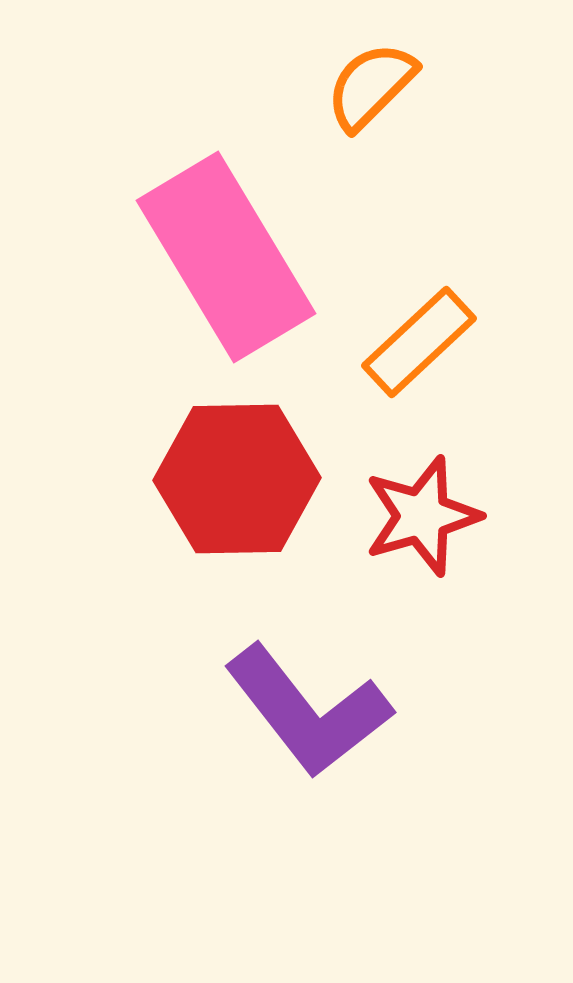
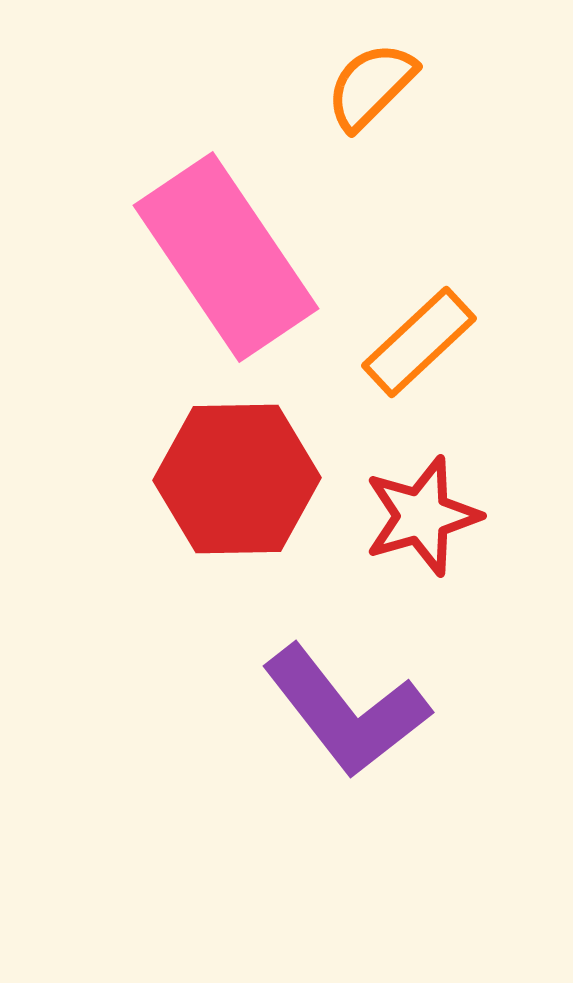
pink rectangle: rotated 3 degrees counterclockwise
purple L-shape: moved 38 px right
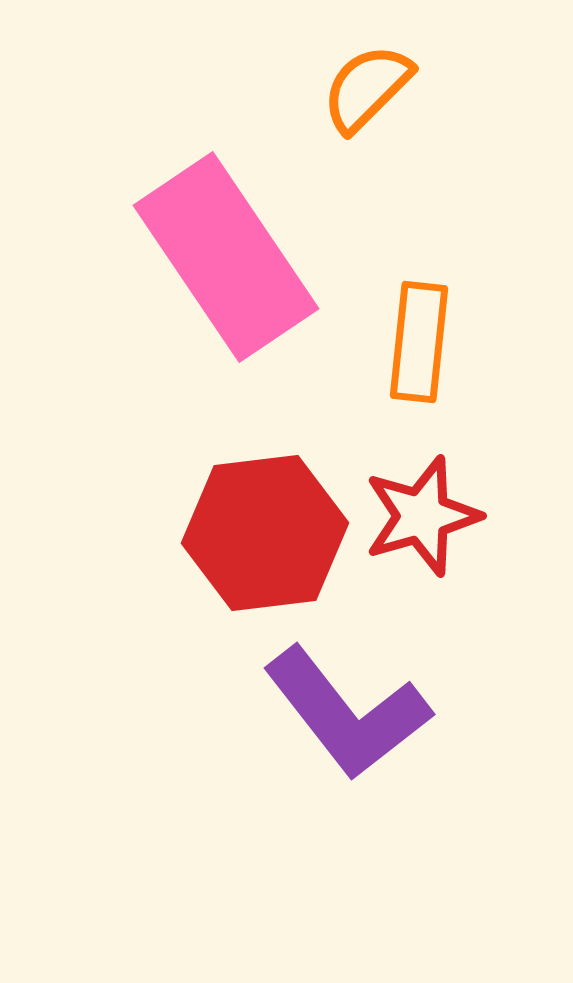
orange semicircle: moved 4 px left, 2 px down
orange rectangle: rotated 41 degrees counterclockwise
red hexagon: moved 28 px right, 54 px down; rotated 6 degrees counterclockwise
purple L-shape: moved 1 px right, 2 px down
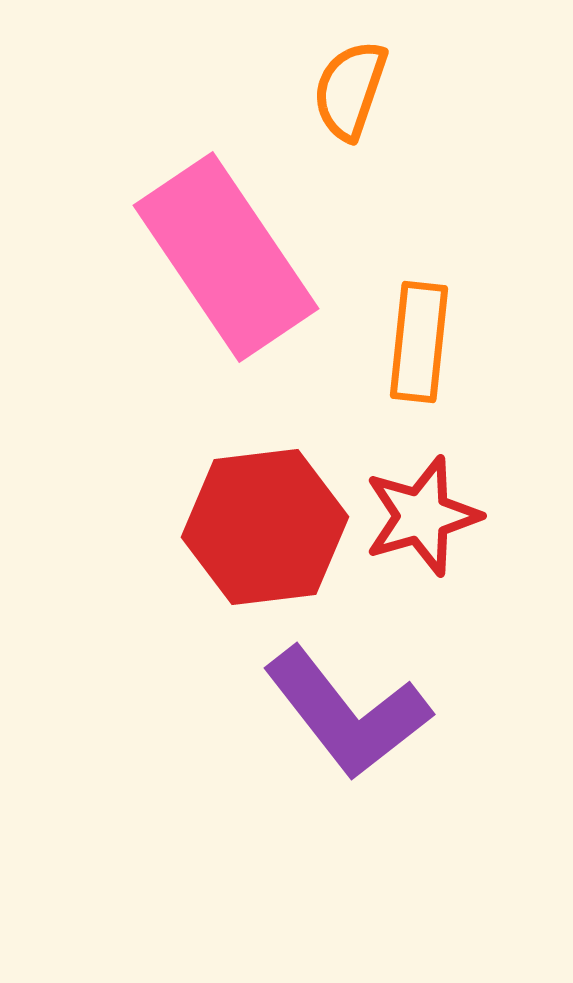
orange semicircle: moved 17 px left, 2 px down; rotated 26 degrees counterclockwise
red hexagon: moved 6 px up
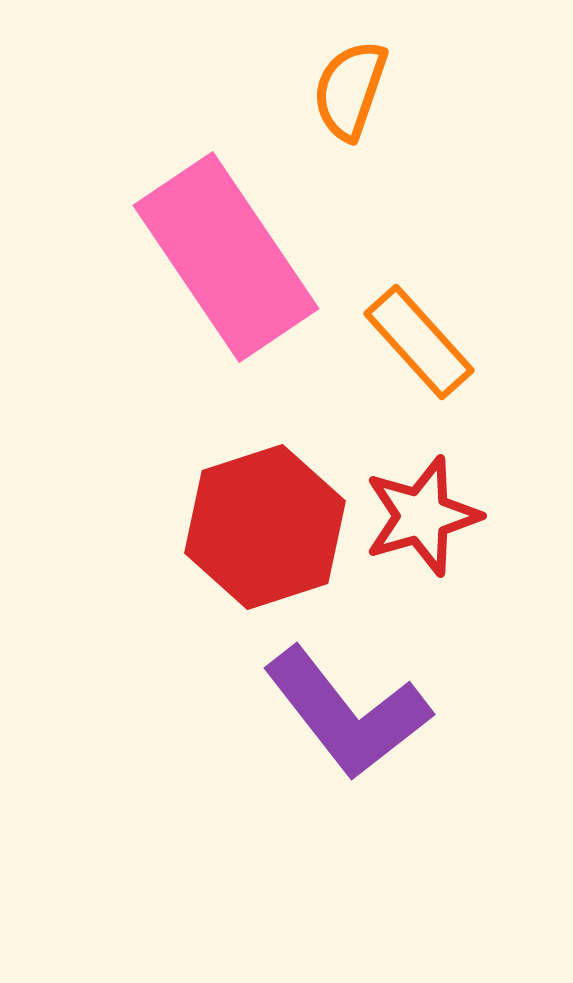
orange rectangle: rotated 48 degrees counterclockwise
red hexagon: rotated 11 degrees counterclockwise
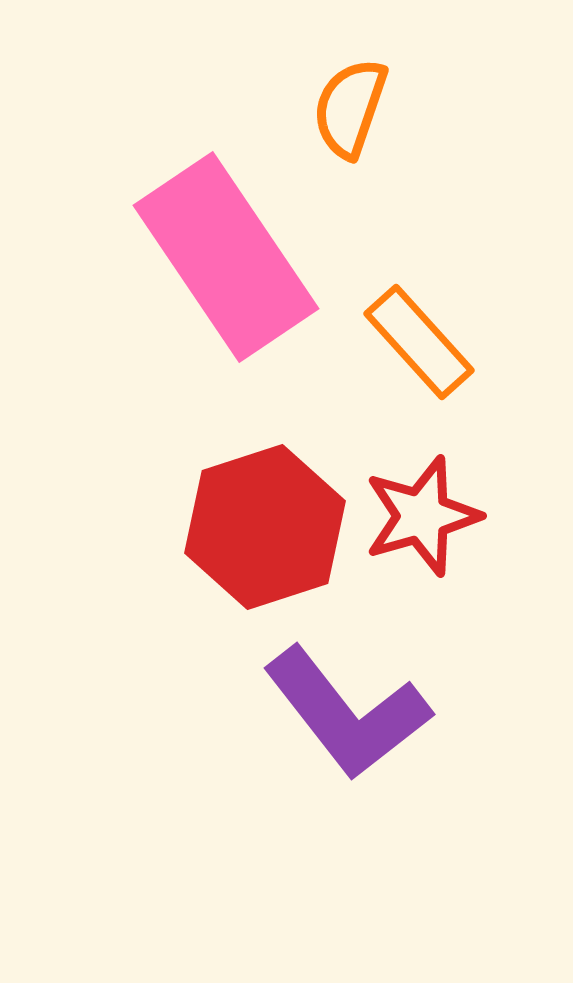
orange semicircle: moved 18 px down
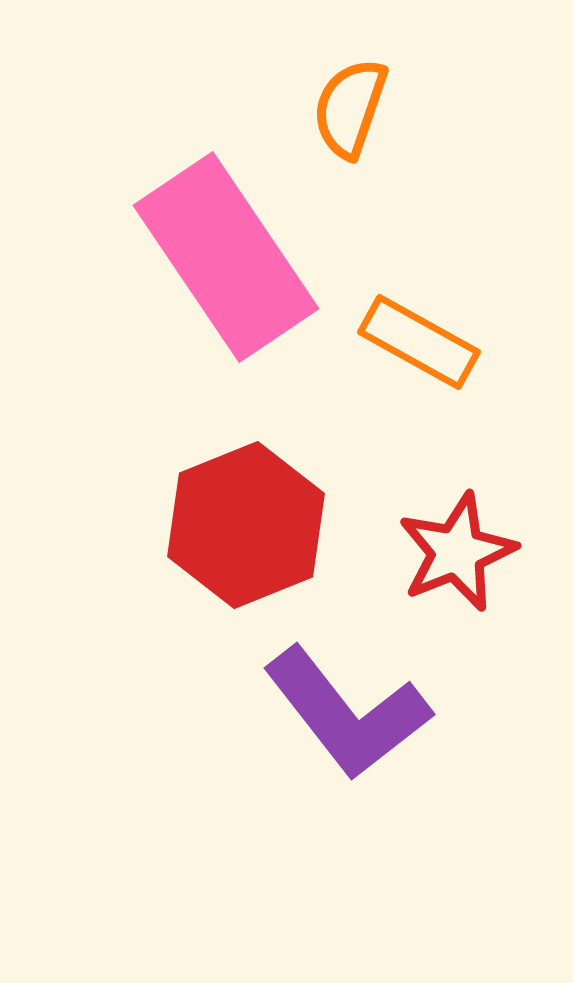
orange rectangle: rotated 19 degrees counterclockwise
red star: moved 35 px right, 36 px down; rotated 6 degrees counterclockwise
red hexagon: moved 19 px left, 2 px up; rotated 4 degrees counterclockwise
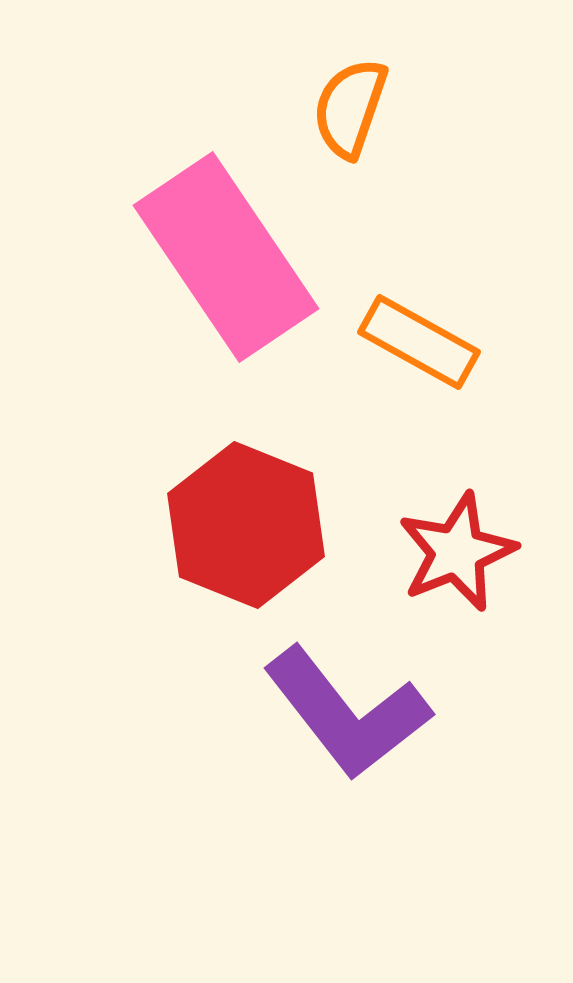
red hexagon: rotated 16 degrees counterclockwise
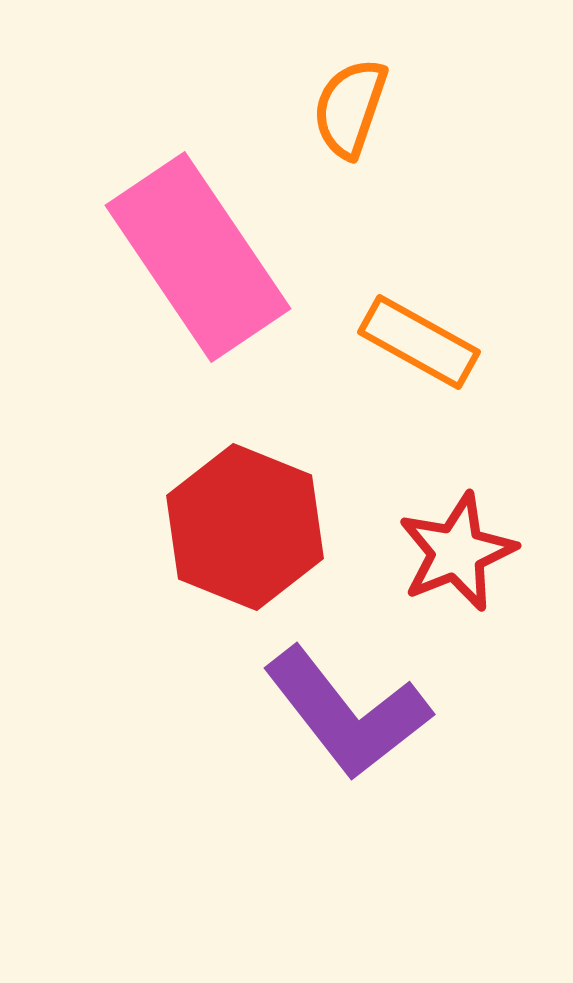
pink rectangle: moved 28 px left
red hexagon: moved 1 px left, 2 px down
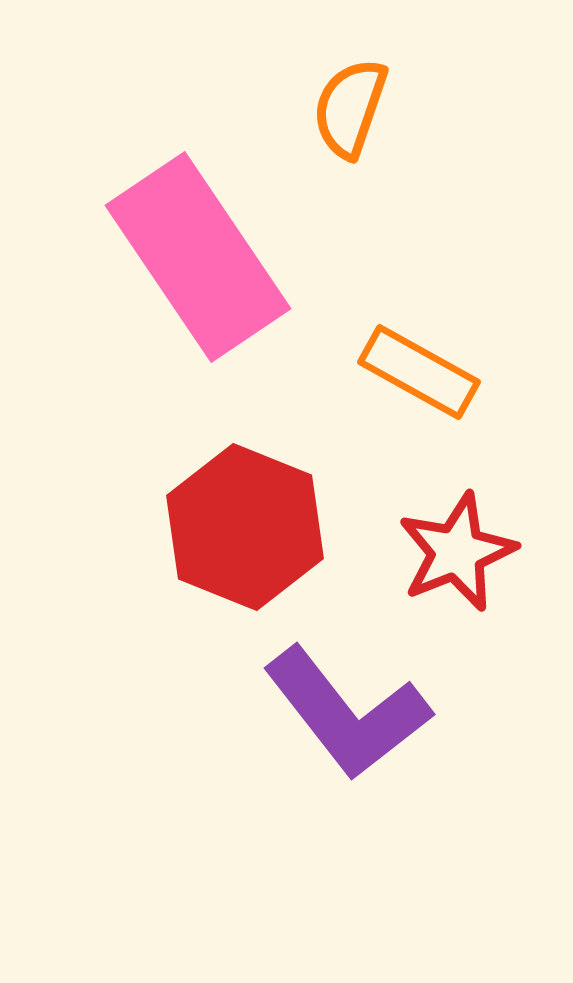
orange rectangle: moved 30 px down
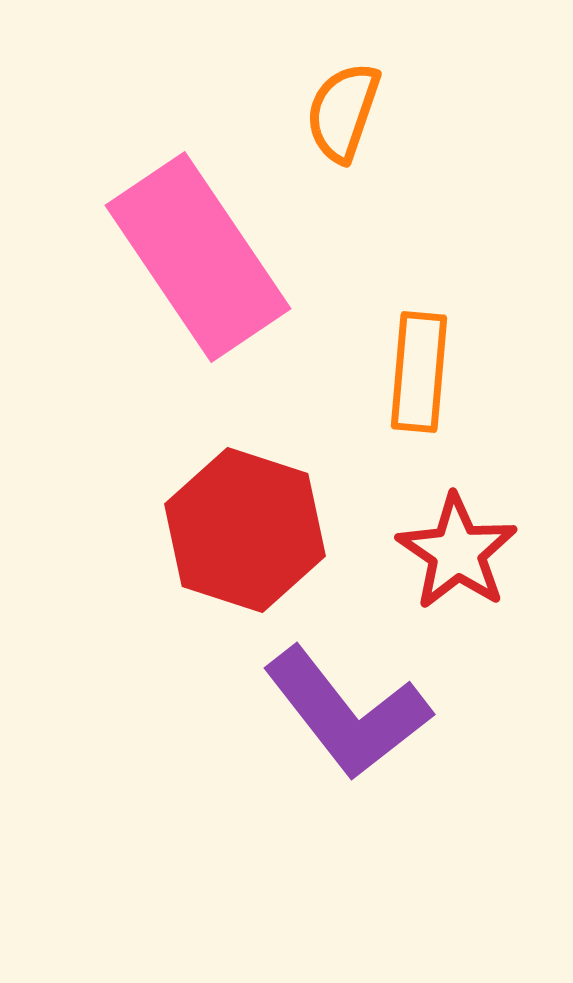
orange semicircle: moved 7 px left, 4 px down
orange rectangle: rotated 66 degrees clockwise
red hexagon: moved 3 px down; rotated 4 degrees counterclockwise
red star: rotated 16 degrees counterclockwise
